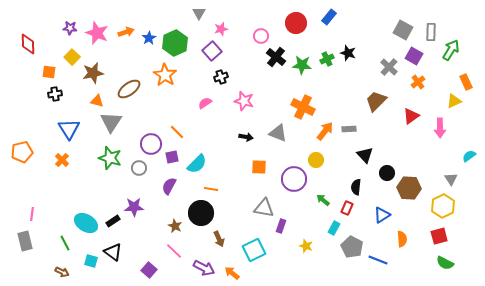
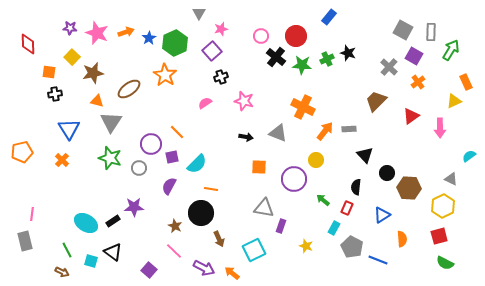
red circle at (296, 23): moved 13 px down
gray triangle at (451, 179): rotated 32 degrees counterclockwise
green line at (65, 243): moved 2 px right, 7 px down
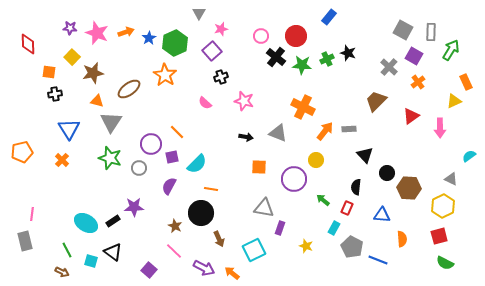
pink semicircle at (205, 103): rotated 104 degrees counterclockwise
blue triangle at (382, 215): rotated 36 degrees clockwise
purple rectangle at (281, 226): moved 1 px left, 2 px down
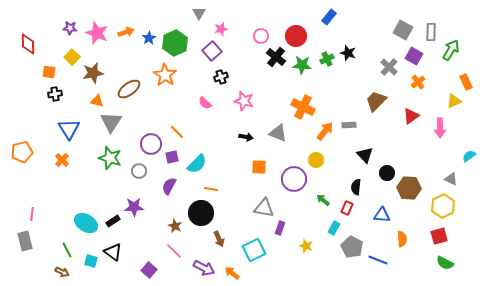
gray rectangle at (349, 129): moved 4 px up
gray circle at (139, 168): moved 3 px down
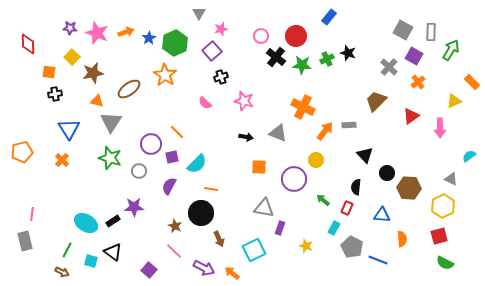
orange rectangle at (466, 82): moved 6 px right; rotated 21 degrees counterclockwise
green line at (67, 250): rotated 56 degrees clockwise
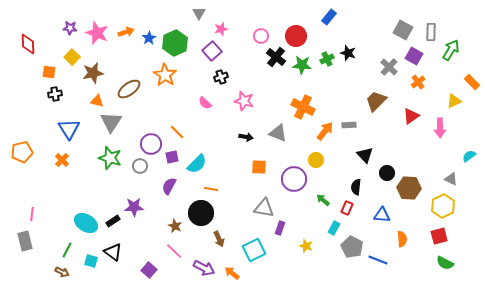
gray circle at (139, 171): moved 1 px right, 5 px up
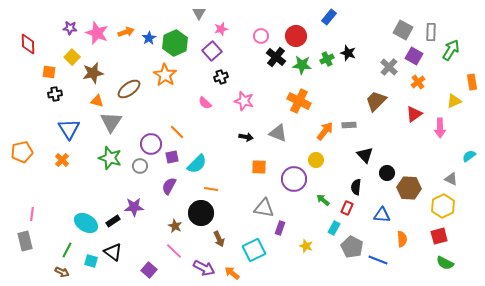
orange rectangle at (472, 82): rotated 35 degrees clockwise
orange cross at (303, 107): moved 4 px left, 6 px up
red triangle at (411, 116): moved 3 px right, 2 px up
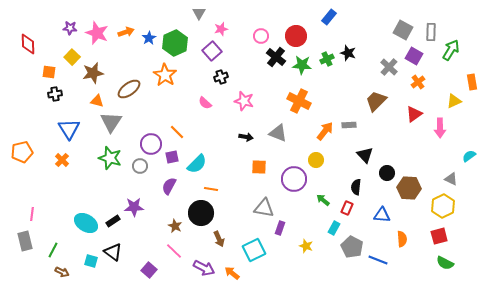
green line at (67, 250): moved 14 px left
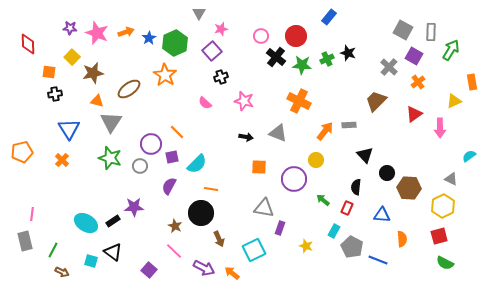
cyan rectangle at (334, 228): moved 3 px down
